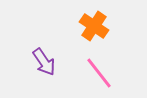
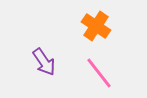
orange cross: moved 2 px right
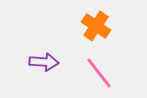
purple arrow: rotated 52 degrees counterclockwise
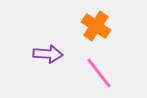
purple arrow: moved 4 px right, 8 px up
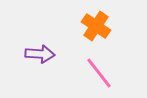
purple arrow: moved 8 px left
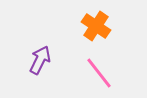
purple arrow: moved 6 px down; rotated 68 degrees counterclockwise
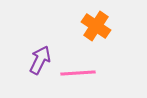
pink line: moved 21 px left; rotated 56 degrees counterclockwise
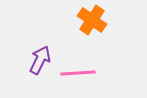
orange cross: moved 4 px left, 6 px up
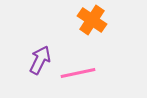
pink line: rotated 8 degrees counterclockwise
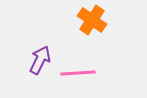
pink line: rotated 8 degrees clockwise
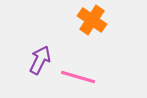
pink line: moved 4 px down; rotated 20 degrees clockwise
